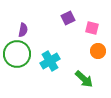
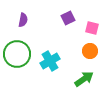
purple semicircle: moved 10 px up
orange circle: moved 8 px left
green arrow: rotated 78 degrees counterclockwise
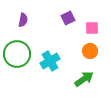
pink square: rotated 16 degrees counterclockwise
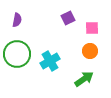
purple semicircle: moved 6 px left
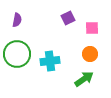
orange circle: moved 3 px down
cyan cross: rotated 24 degrees clockwise
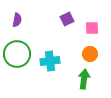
purple square: moved 1 px left, 1 px down
green arrow: rotated 48 degrees counterclockwise
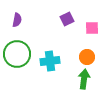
orange circle: moved 3 px left, 3 px down
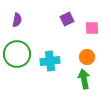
green arrow: rotated 18 degrees counterclockwise
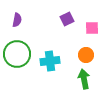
orange circle: moved 1 px left, 2 px up
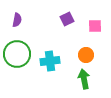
pink square: moved 3 px right, 2 px up
